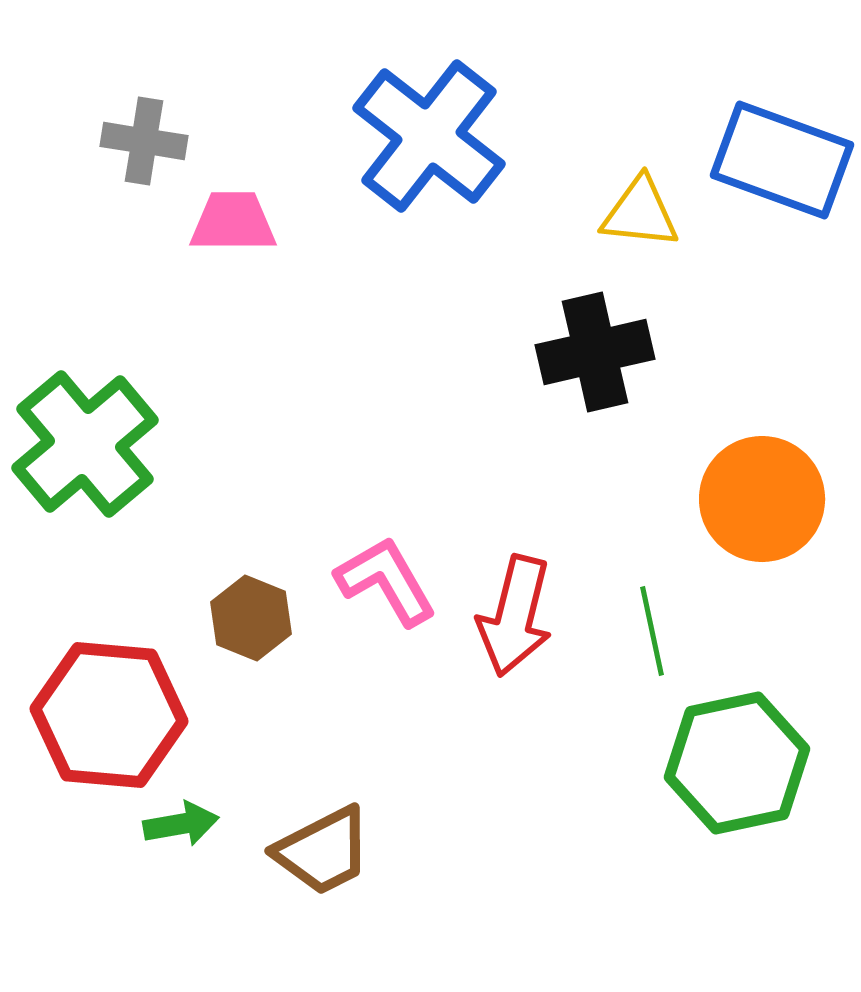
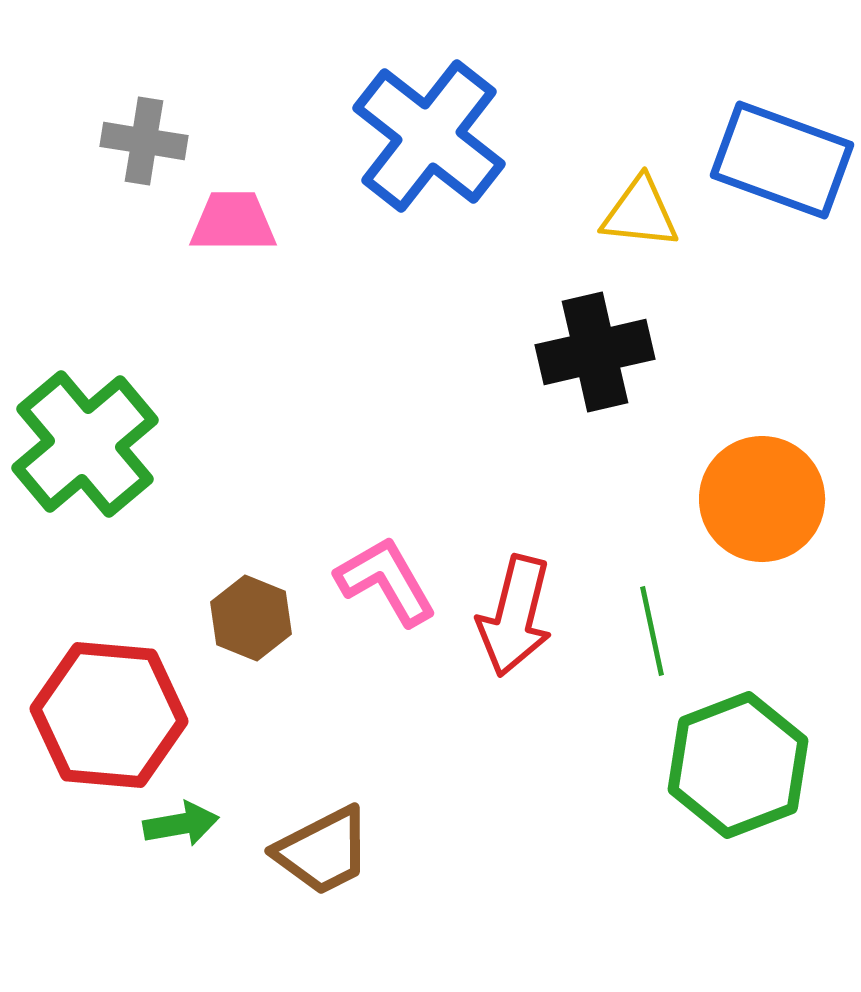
green hexagon: moved 1 px right, 2 px down; rotated 9 degrees counterclockwise
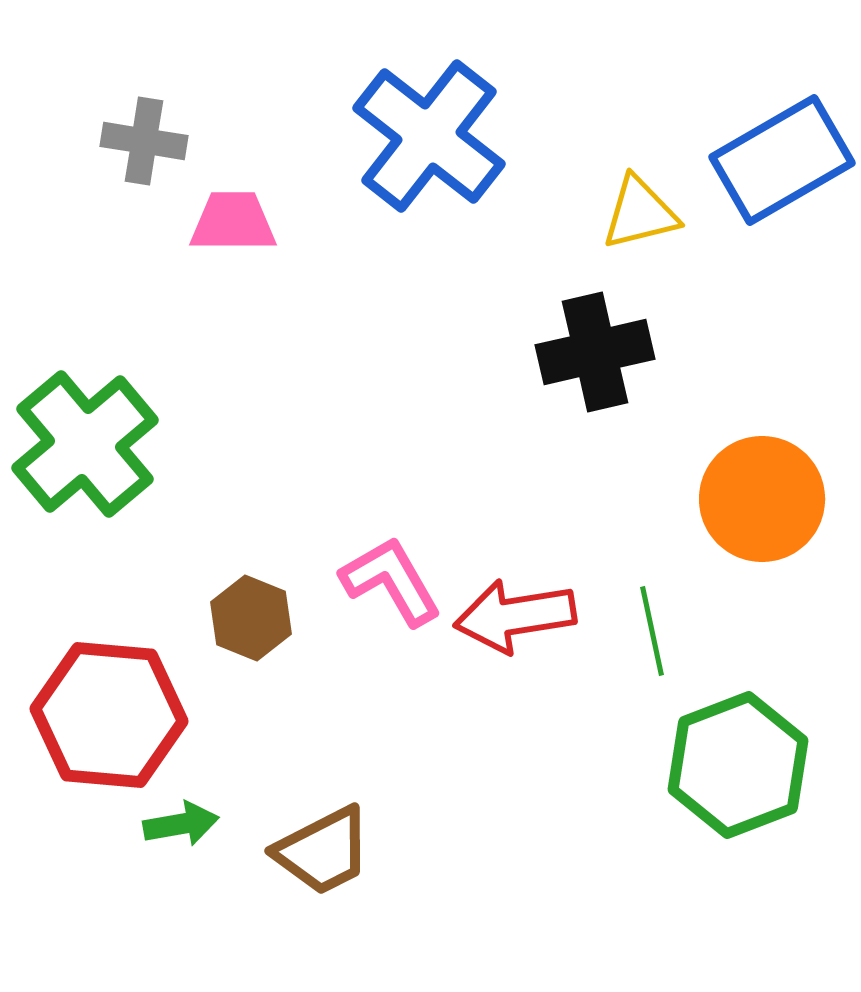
blue rectangle: rotated 50 degrees counterclockwise
yellow triangle: rotated 20 degrees counterclockwise
pink L-shape: moved 5 px right
red arrow: rotated 67 degrees clockwise
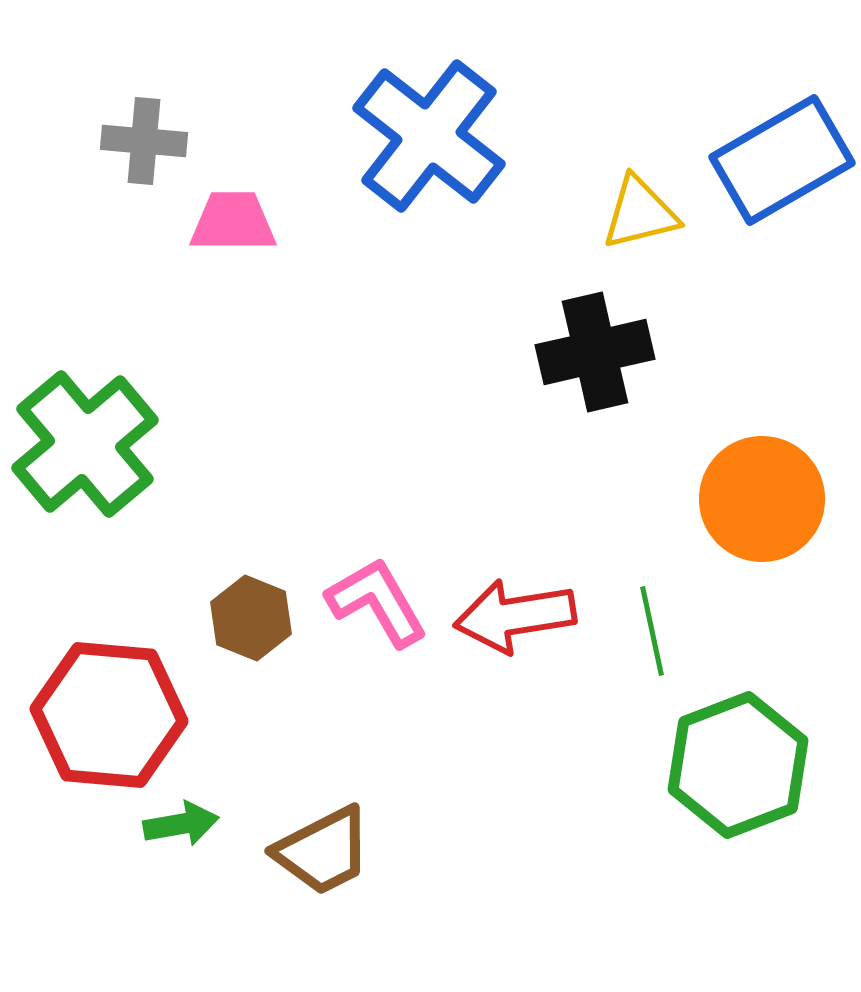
gray cross: rotated 4 degrees counterclockwise
pink L-shape: moved 14 px left, 21 px down
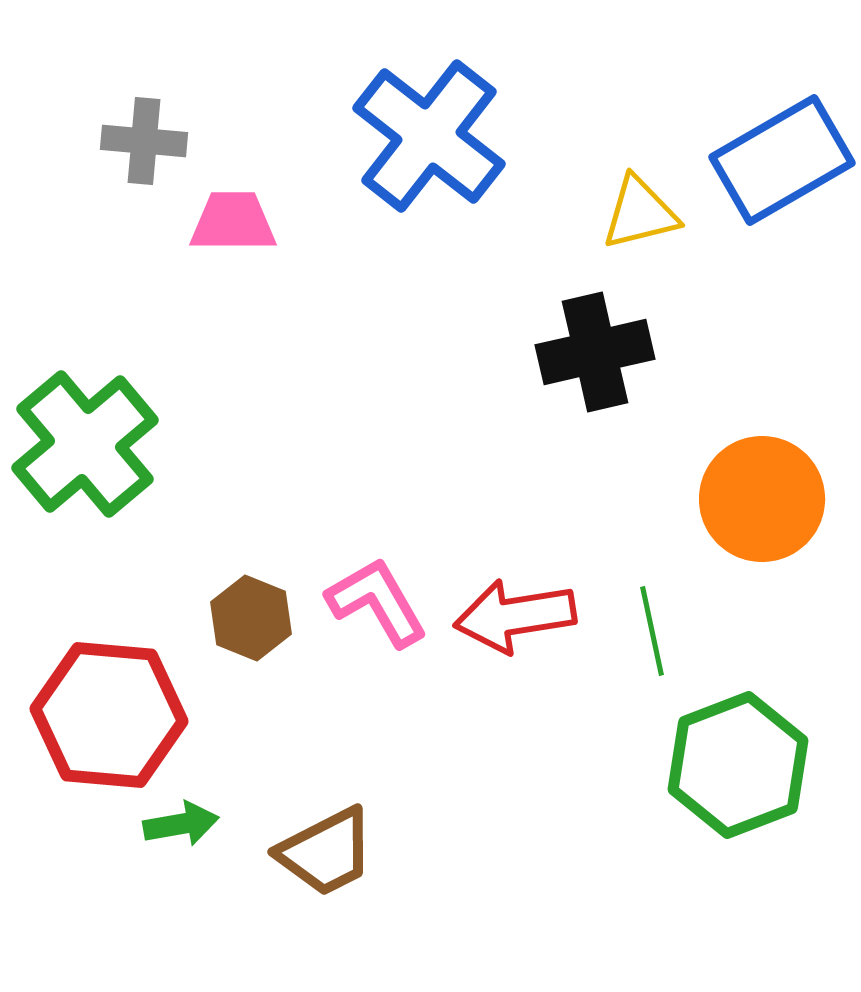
brown trapezoid: moved 3 px right, 1 px down
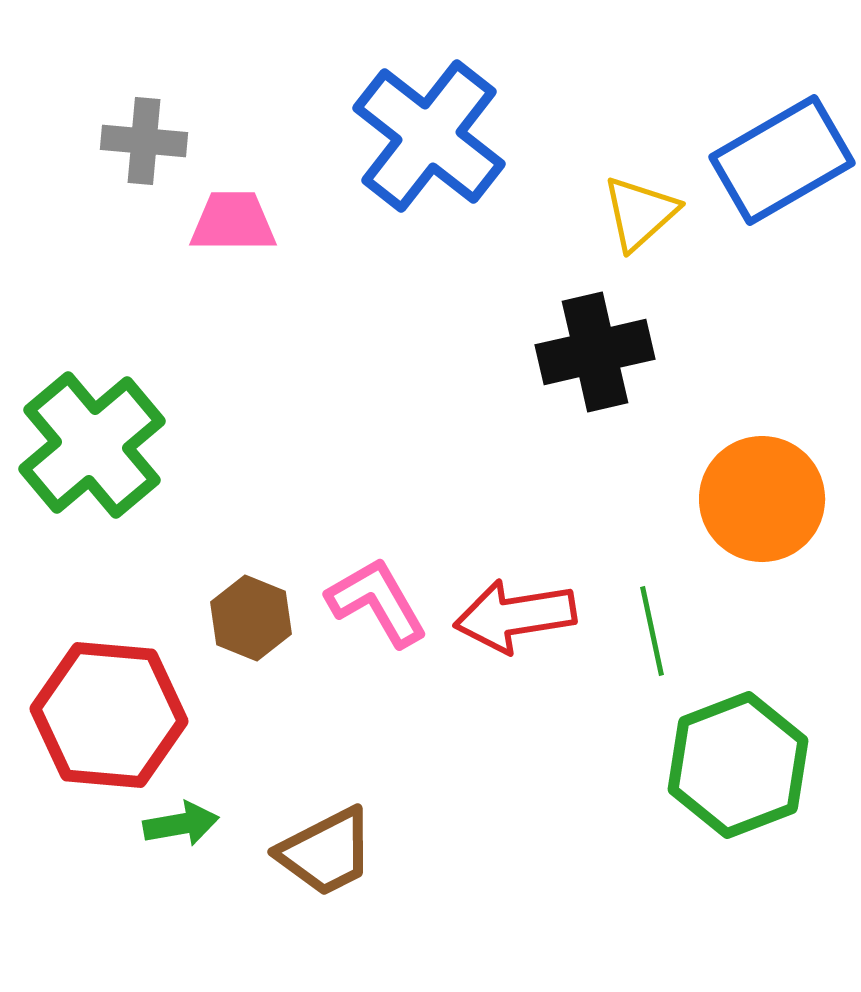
yellow triangle: rotated 28 degrees counterclockwise
green cross: moved 7 px right, 1 px down
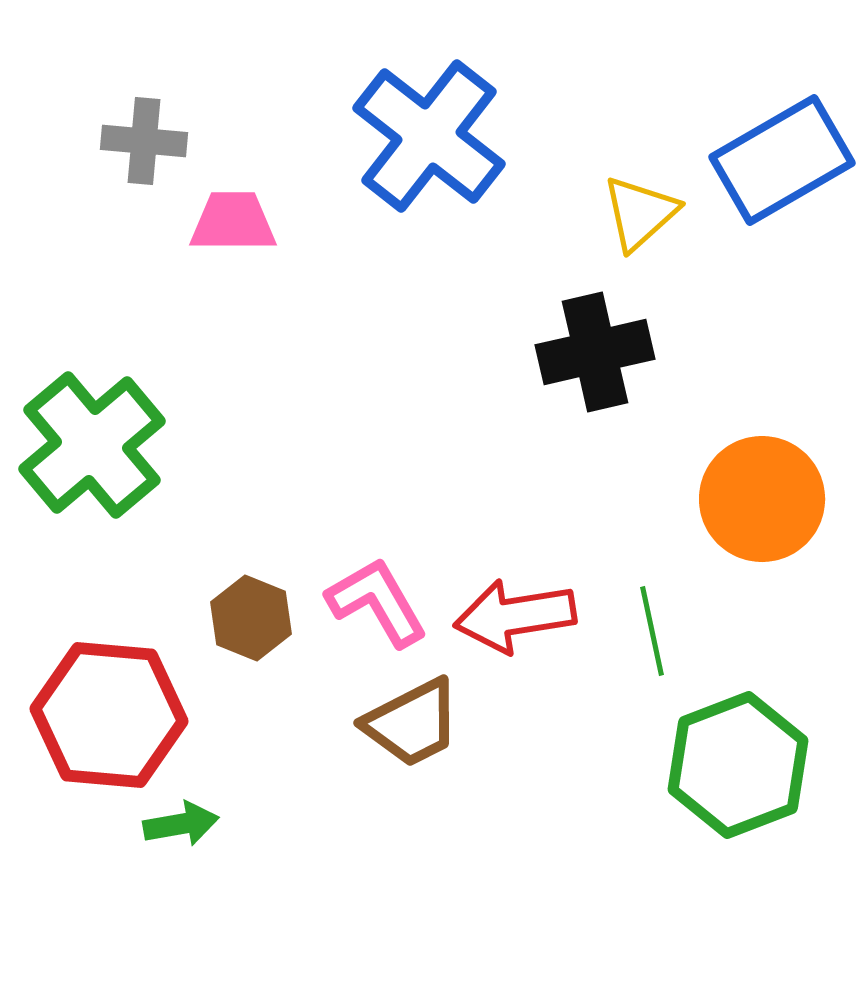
brown trapezoid: moved 86 px right, 129 px up
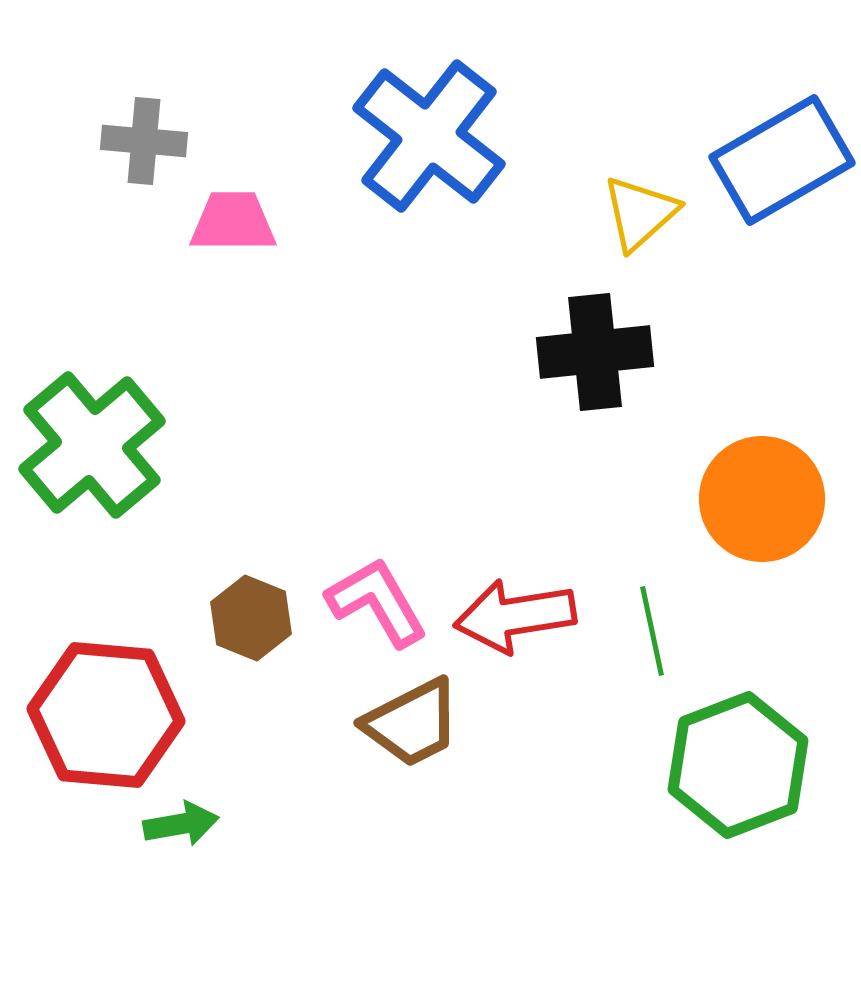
black cross: rotated 7 degrees clockwise
red hexagon: moved 3 px left
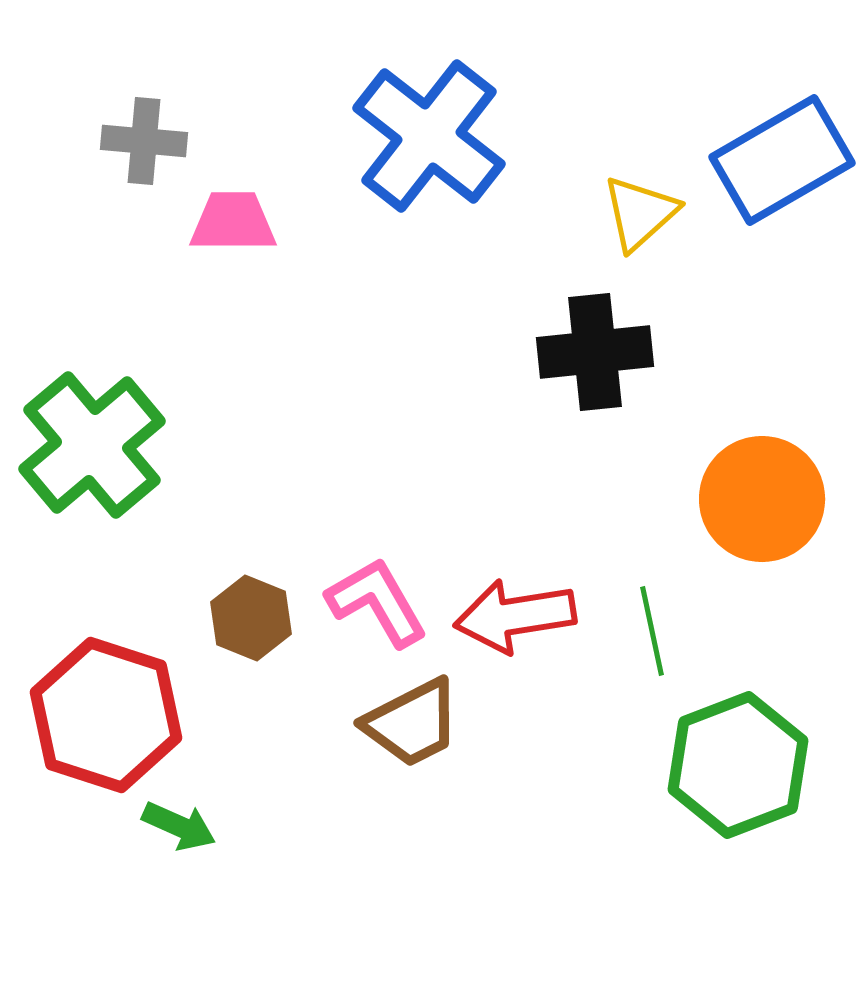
red hexagon: rotated 13 degrees clockwise
green arrow: moved 2 px left, 2 px down; rotated 34 degrees clockwise
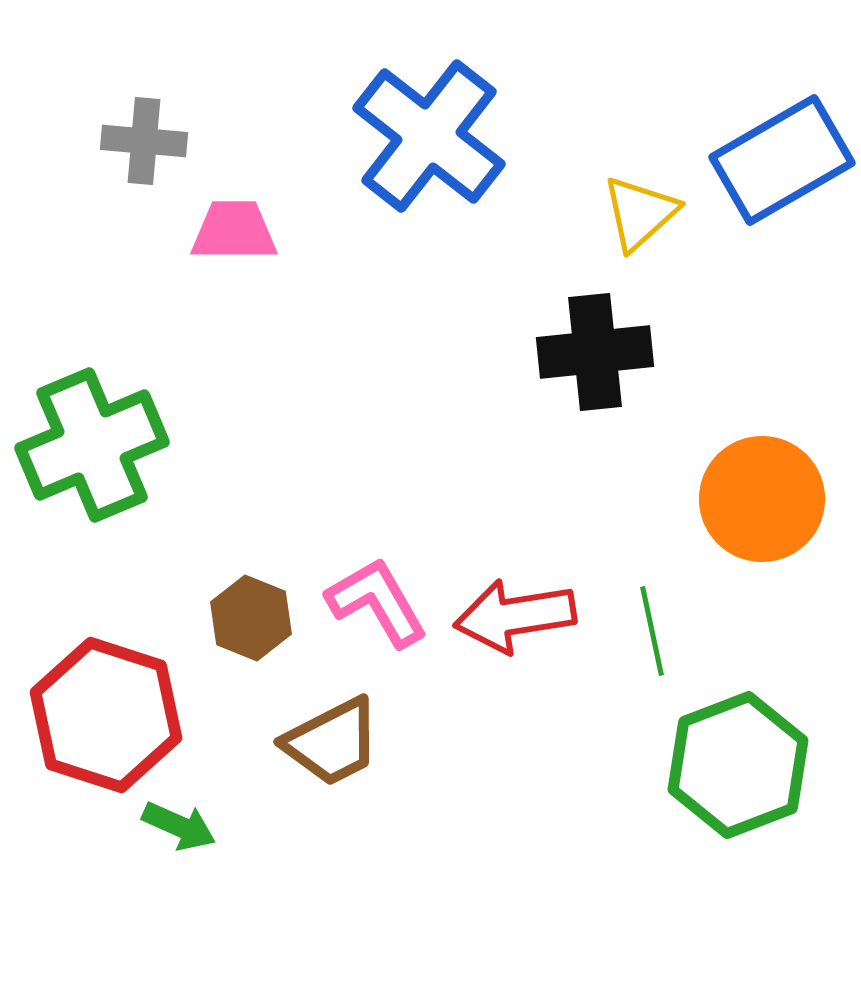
pink trapezoid: moved 1 px right, 9 px down
green cross: rotated 17 degrees clockwise
brown trapezoid: moved 80 px left, 19 px down
